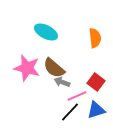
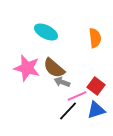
red square: moved 4 px down
black line: moved 2 px left, 1 px up
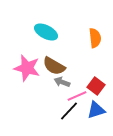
brown semicircle: moved 2 px up; rotated 10 degrees counterclockwise
black line: moved 1 px right
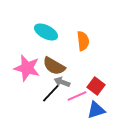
orange semicircle: moved 12 px left, 3 px down
black line: moved 18 px left, 18 px up
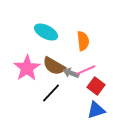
pink star: rotated 24 degrees clockwise
gray arrow: moved 9 px right, 9 px up
pink line: moved 9 px right, 26 px up
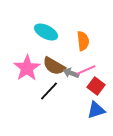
black line: moved 2 px left, 2 px up
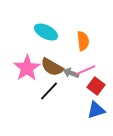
brown semicircle: moved 2 px left, 1 px down
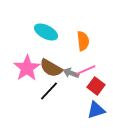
brown semicircle: moved 1 px left, 1 px down
